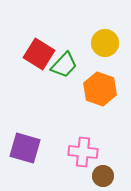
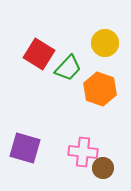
green trapezoid: moved 4 px right, 3 px down
brown circle: moved 8 px up
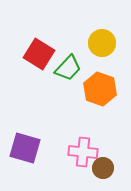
yellow circle: moved 3 px left
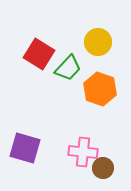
yellow circle: moved 4 px left, 1 px up
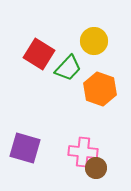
yellow circle: moved 4 px left, 1 px up
brown circle: moved 7 px left
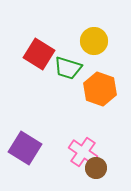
green trapezoid: rotated 64 degrees clockwise
purple square: rotated 16 degrees clockwise
pink cross: rotated 28 degrees clockwise
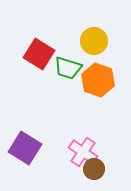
orange hexagon: moved 2 px left, 9 px up
brown circle: moved 2 px left, 1 px down
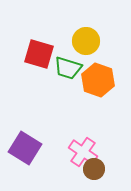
yellow circle: moved 8 px left
red square: rotated 16 degrees counterclockwise
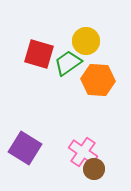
green trapezoid: moved 5 px up; rotated 128 degrees clockwise
orange hexagon: rotated 16 degrees counterclockwise
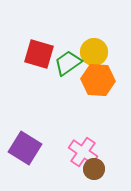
yellow circle: moved 8 px right, 11 px down
